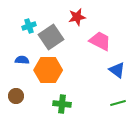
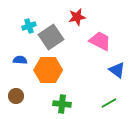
blue semicircle: moved 2 px left
green line: moved 9 px left; rotated 14 degrees counterclockwise
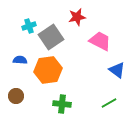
orange hexagon: rotated 8 degrees counterclockwise
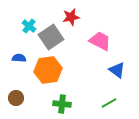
red star: moved 6 px left
cyan cross: rotated 32 degrees counterclockwise
blue semicircle: moved 1 px left, 2 px up
brown circle: moved 2 px down
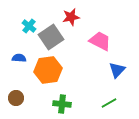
blue triangle: rotated 36 degrees clockwise
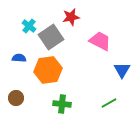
blue triangle: moved 5 px right; rotated 12 degrees counterclockwise
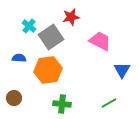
brown circle: moved 2 px left
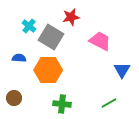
gray square: rotated 25 degrees counterclockwise
orange hexagon: rotated 8 degrees clockwise
